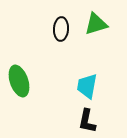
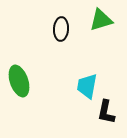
green triangle: moved 5 px right, 4 px up
black L-shape: moved 19 px right, 9 px up
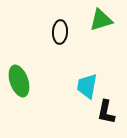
black ellipse: moved 1 px left, 3 px down
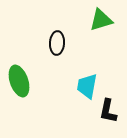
black ellipse: moved 3 px left, 11 px down
black L-shape: moved 2 px right, 1 px up
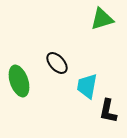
green triangle: moved 1 px right, 1 px up
black ellipse: moved 20 px down; rotated 45 degrees counterclockwise
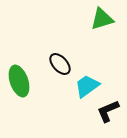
black ellipse: moved 3 px right, 1 px down
cyan trapezoid: rotated 44 degrees clockwise
black L-shape: rotated 55 degrees clockwise
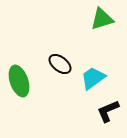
black ellipse: rotated 10 degrees counterclockwise
cyan trapezoid: moved 6 px right, 8 px up
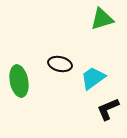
black ellipse: rotated 25 degrees counterclockwise
green ellipse: rotated 8 degrees clockwise
black L-shape: moved 2 px up
